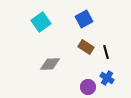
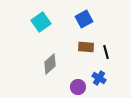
brown rectangle: rotated 28 degrees counterclockwise
gray diamond: rotated 40 degrees counterclockwise
blue cross: moved 8 px left
purple circle: moved 10 px left
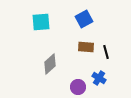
cyan square: rotated 30 degrees clockwise
